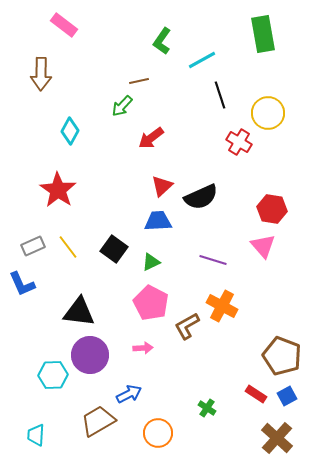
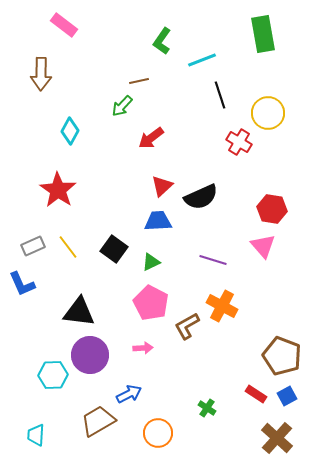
cyan line: rotated 8 degrees clockwise
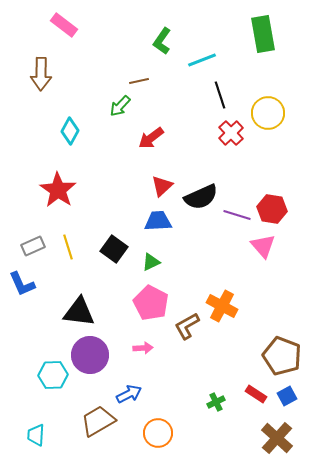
green arrow: moved 2 px left
red cross: moved 8 px left, 9 px up; rotated 15 degrees clockwise
yellow line: rotated 20 degrees clockwise
purple line: moved 24 px right, 45 px up
green cross: moved 9 px right, 6 px up; rotated 30 degrees clockwise
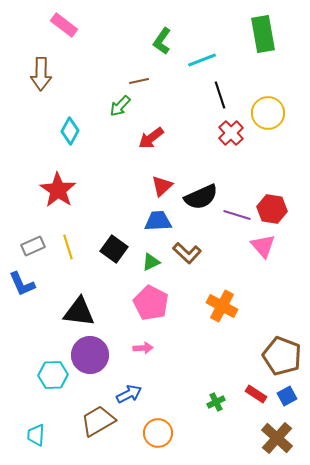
brown L-shape: moved 73 px up; rotated 108 degrees counterclockwise
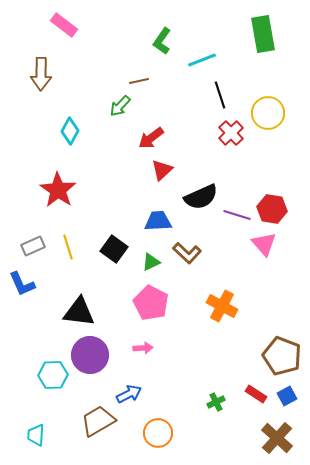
red triangle: moved 16 px up
pink triangle: moved 1 px right, 2 px up
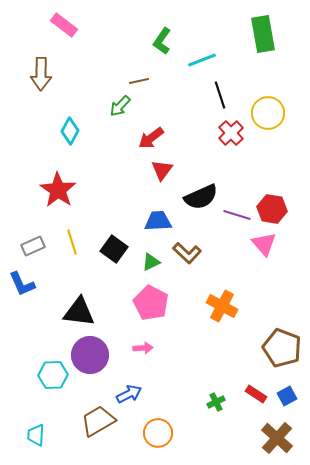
red triangle: rotated 10 degrees counterclockwise
yellow line: moved 4 px right, 5 px up
brown pentagon: moved 8 px up
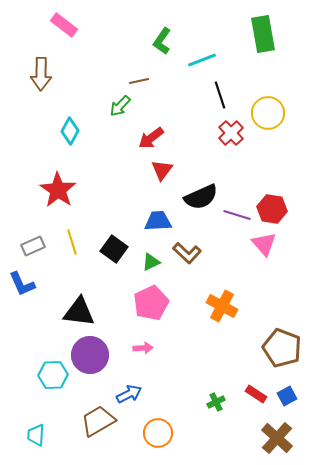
pink pentagon: rotated 20 degrees clockwise
